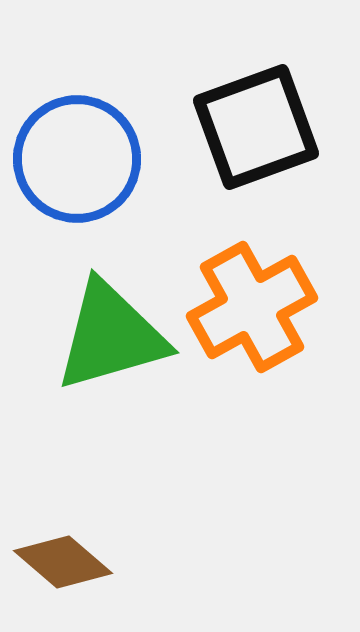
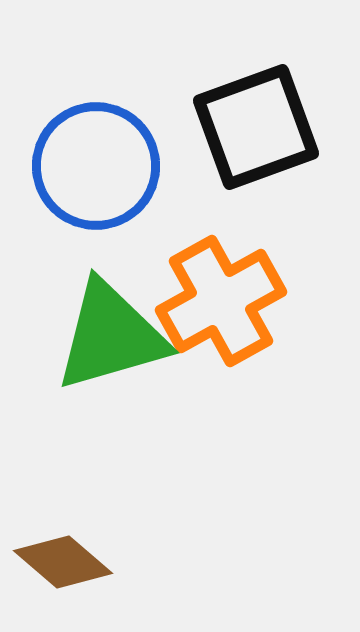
blue circle: moved 19 px right, 7 px down
orange cross: moved 31 px left, 6 px up
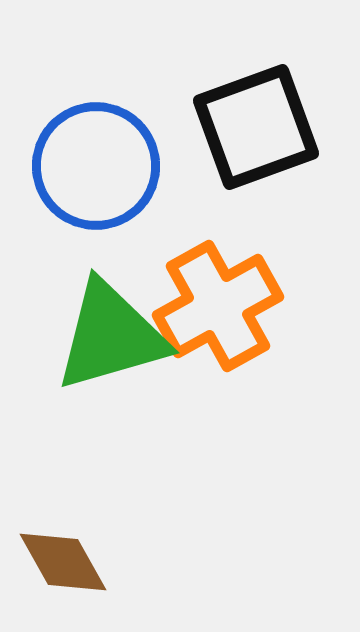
orange cross: moved 3 px left, 5 px down
brown diamond: rotated 20 degrees clockwise
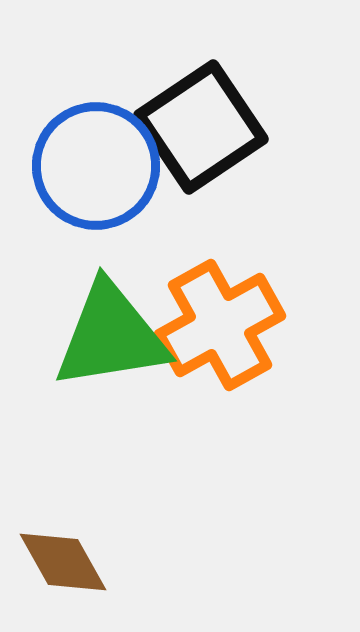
black square: moved 55 px left; rotated 14 degrees counterclockwise
orange cross: moved 2 px right, 19 px down
green triangle: rotated 7 degrees clockwise
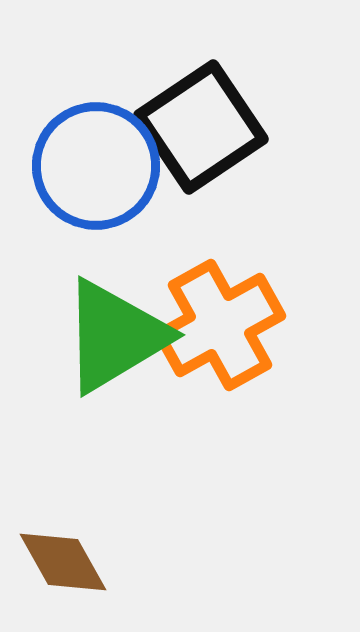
green triangle: moved 4 px right; rotated 22 degrees counterclockwise
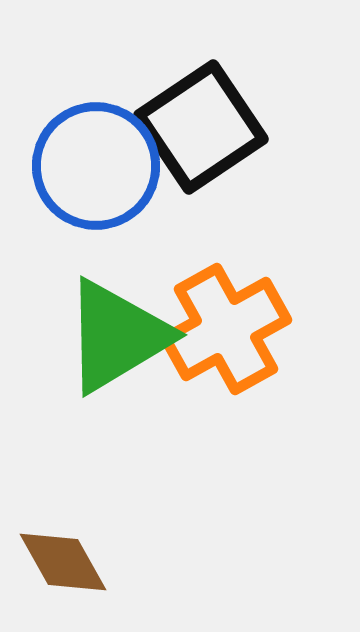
orange cross: moved 6 px right, 4 px down
green triangle: moved 2 px right
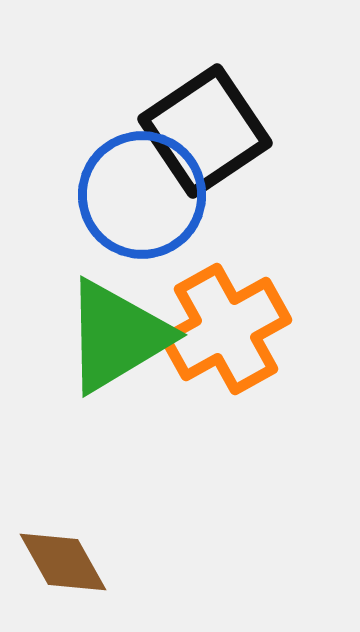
black square: moved 4 px right, 4 px down
blue circle: moved 46 px right, 29 px down
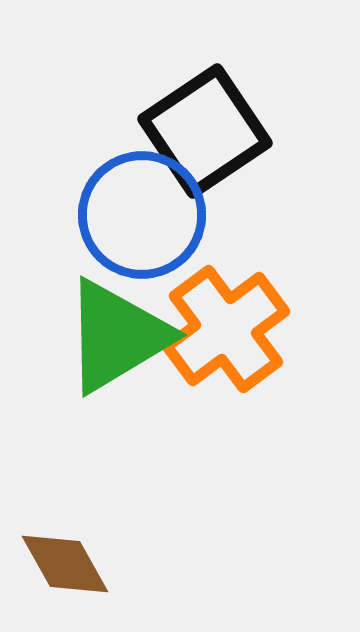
blue circle: moved 20 px down
orange cross: rotated 8 degrees counterclockwise
brown diamond: moved 2 px right, 2 px down
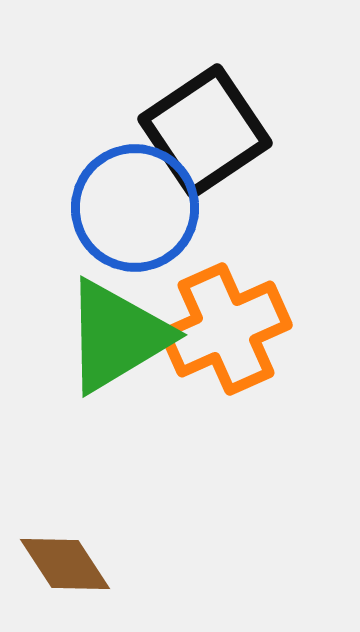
blue circle: moved 7 px left, 7 px up
orange cross: rotated 13 degrees clockwise
brown diamond: rotated 4 degrees counterclockwise
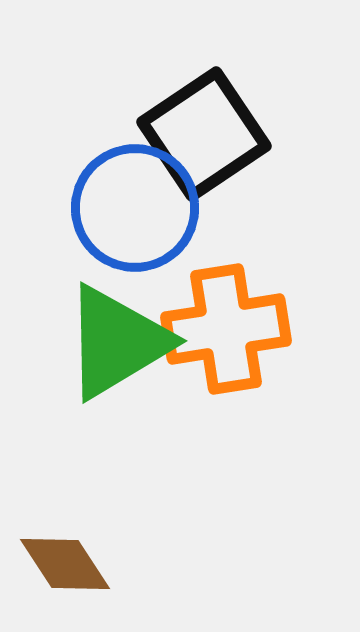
black square: moved 1 px left, 3 px down
orange cross: rotated 15 degrees clockwise
green triangle: moved 6 px down
